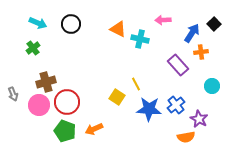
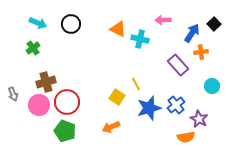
blue star: moved 1 px up; rotated 20 degrees counterclockwise
orange arrow: moved 17 px right, 2 px up
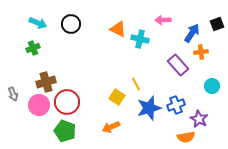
black square: moved 3 px right; rotated 24 degrees clockwise
green cross: rotated 16 degrees clockwise
blue cross: rotated 18 degrees clockwise
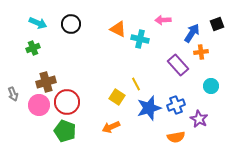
cyan circle: moved 1 px left
orange semicircle: moved 10 px left
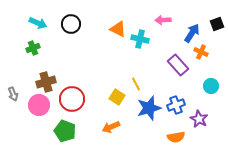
orange cross: rotated 32 degrees clockwise
red circle: moved 5 px right, 3 px up
